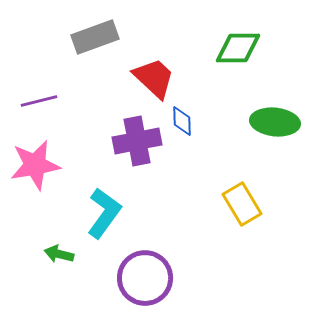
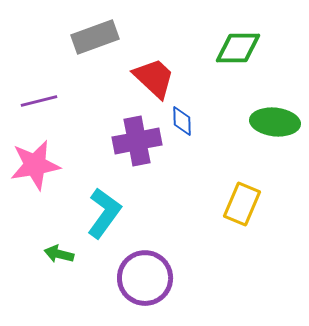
yellow rectangle: rotated 54 degrees clockwise
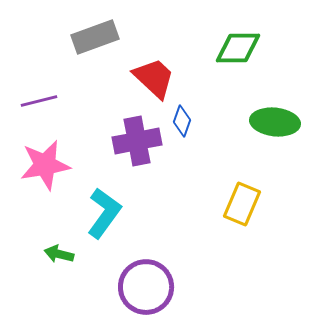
blue diamond: rotated 20 degrees clockwise
pink star: moved 10 px right
purple circle: moved 1 px right, 9 px down
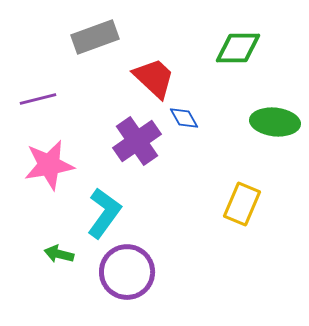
purple line: moved 1 px left, 2 px up
blue diamond: moved 2 px right, 3 px up; rotated 48 degrees counterclockwise
purple cross: rotated 24 degrees counterclockwise
pink star: moved 4 px right
purple circle: moved 19 px left, 15 px up
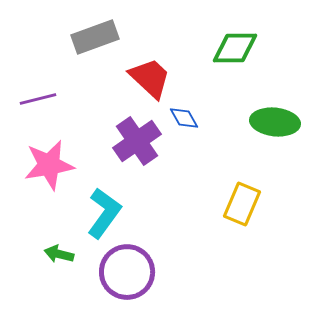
green diamond: moved 3 px left
red trapezoid: moved 4 px left
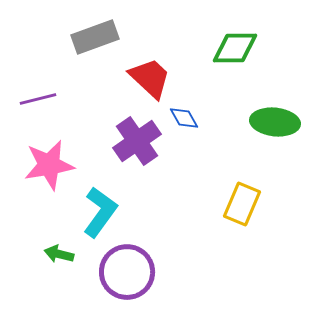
cyan L-shape: moved 4 px left, 1 px up
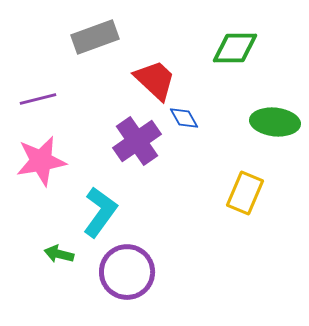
red trapezoid: moved 5 px right, 2 px down
pink star: moved 8 px left, 4 px up
yellow rectangle: moved 3 px right, 11 px up
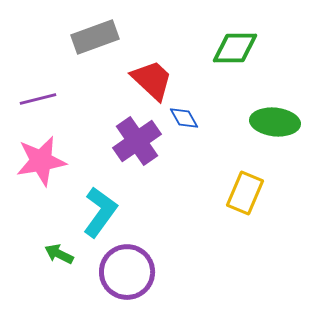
red trapezoid: moved 3 px left
green arrow: rotated 12 degrees clockwise
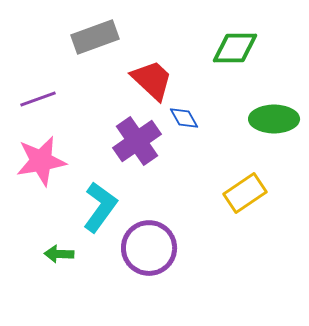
purple line: rotated 6 degrees counterclockwise
green ellipse: moved 1 px left, 3 px up; rotated 6 degrees counterclockwise
yellow rectangle: rotated 33 degrees clockwise
cyan L-shape: moved 5 px up
green arrow: rotated 24 degrees counterclockwise
purple circle: moved 22 px right, 24 px up
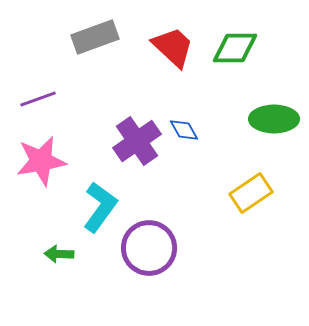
red trapezoid: moved 21 px right, 33 px up
blue diamond: moved 12 px down
yellow rectangle: moved 6 px right
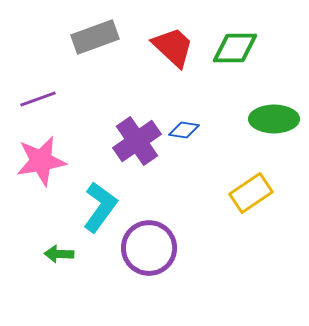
blue diamond: rotated 52 degrees counterclockwise
